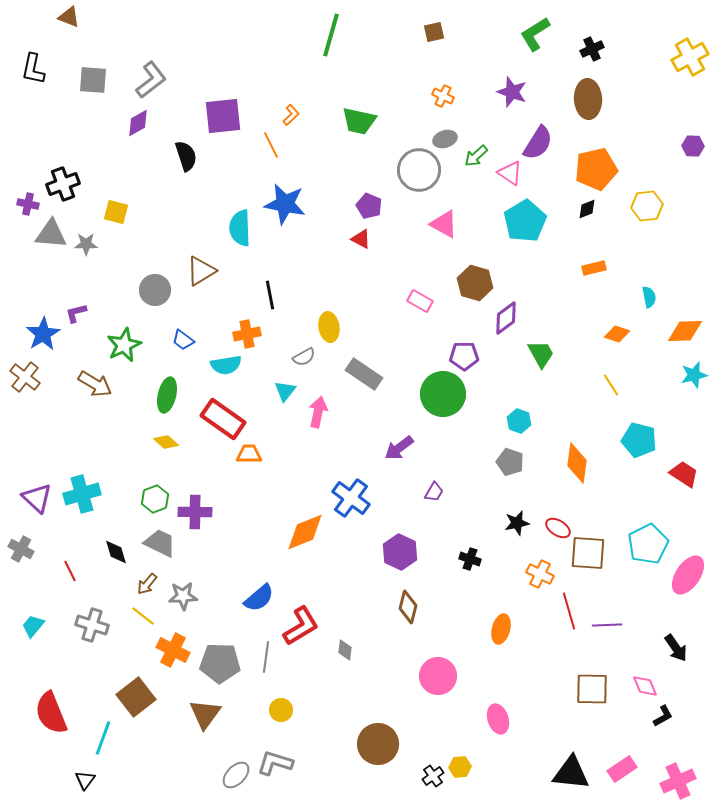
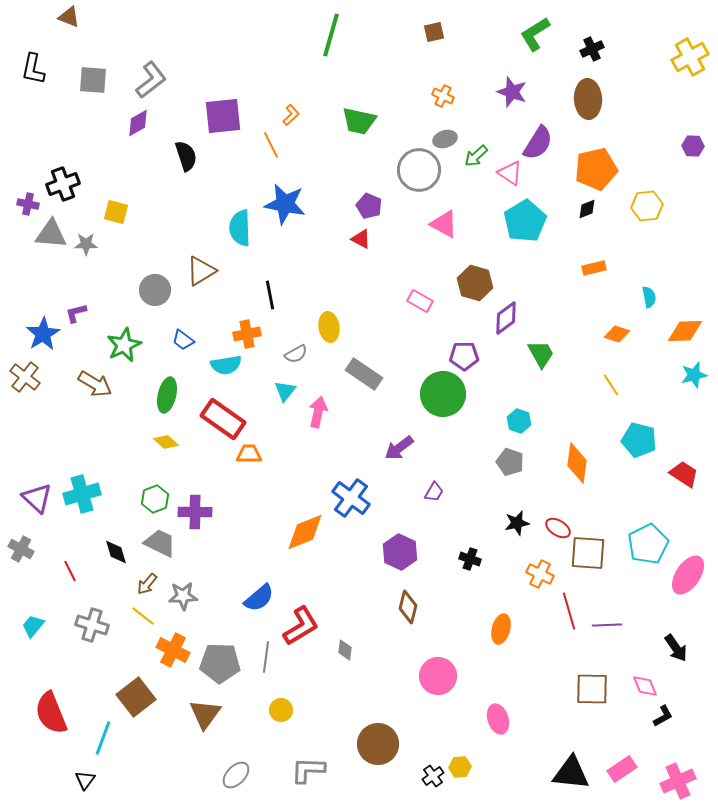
gray semicircle at (304, 357): moved 8 px left, 3 px up
gray L-shape at (275, 763): moved 33 px right, 7 px down; rotated 15 degrees counterclockwise
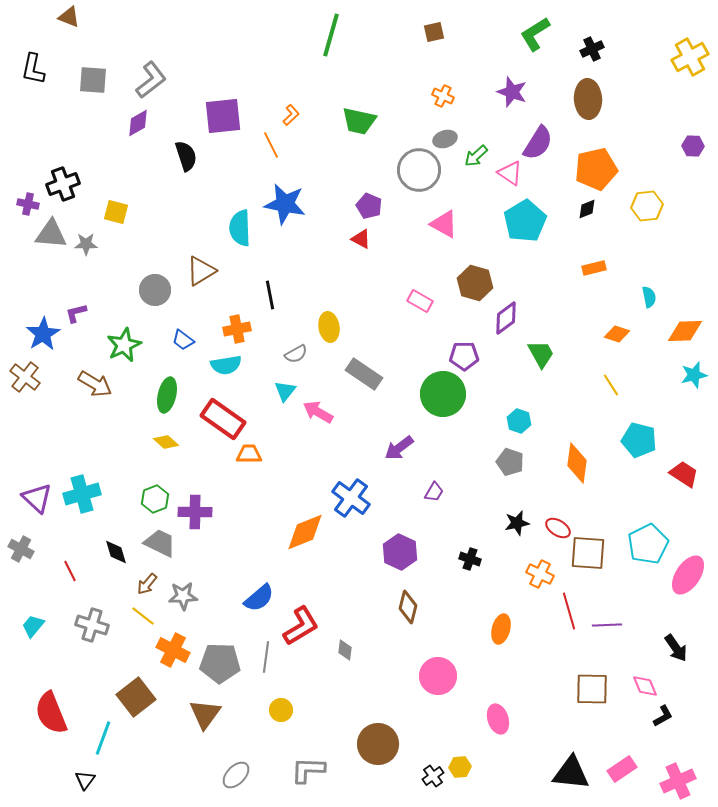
orange cross at (247, 334): moved 10 px left, 5 px up
pink arrow at (318, 412): rotated 72 degrees counterclockwise
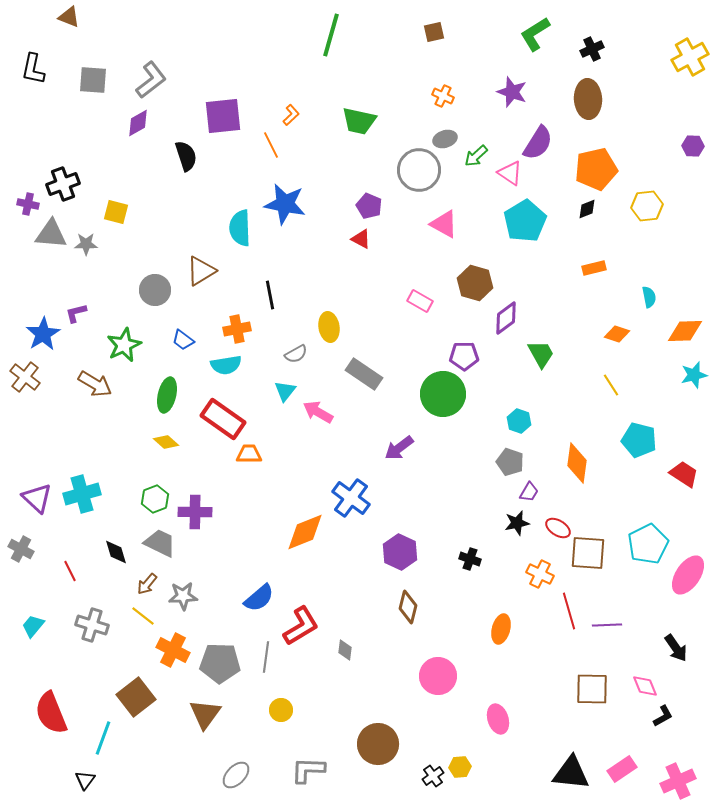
purple trapezoid at (434, 492): moved 95 px right
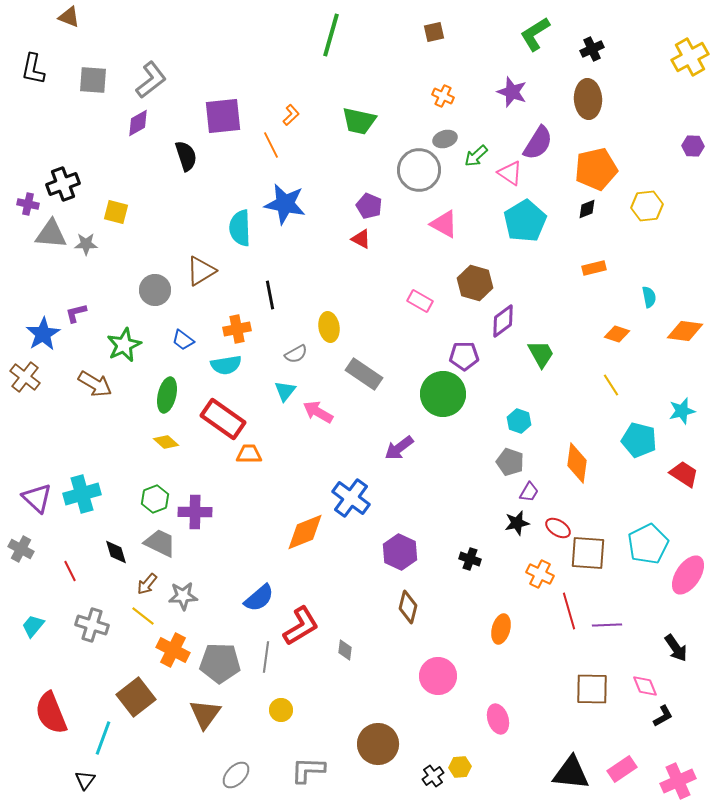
purple diamond at (506, 318): moved 3 px left, 3 px down
orange diamond at (685, 331): rotated 9 degrees clockwise
cyan star at (694, 375): moved 12 px left, 36 px down
